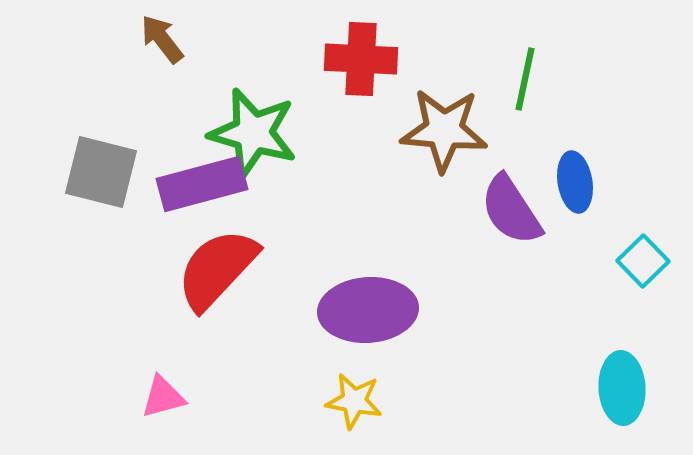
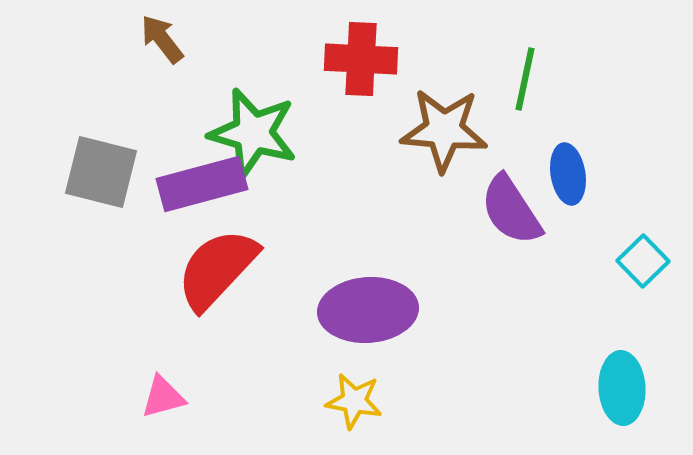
blue ellipse: moved 7 px left, 8 px up
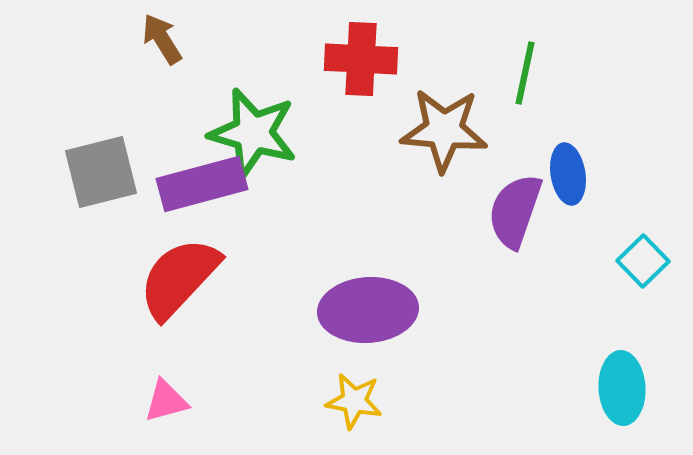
brown arrow: rotated 6 degrees clockwise
green line: moved 6 px up
gray square: rotated 28 degrees counterclockwise
purple semicircle: moved 4 px right, 1 px down; rotated 52 degrees clockwise
red semicircle: moved 38 px left, 9 px down
pink triangle: moved 3 px right, 4 px down
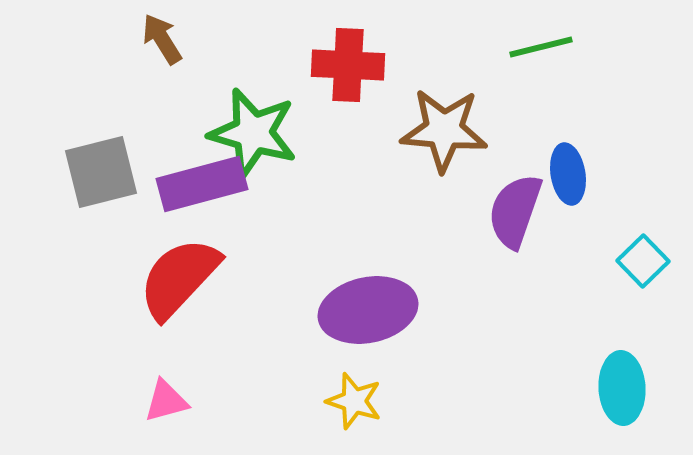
red cross: moved 13 px left, 6 px down
green line: moved 16 px right, 26 px up; rotated 64 degrees clockwise
purple ellipse: rotated 8 degrees counterclockwise
yellow star: rotated 8 degrees clockwise
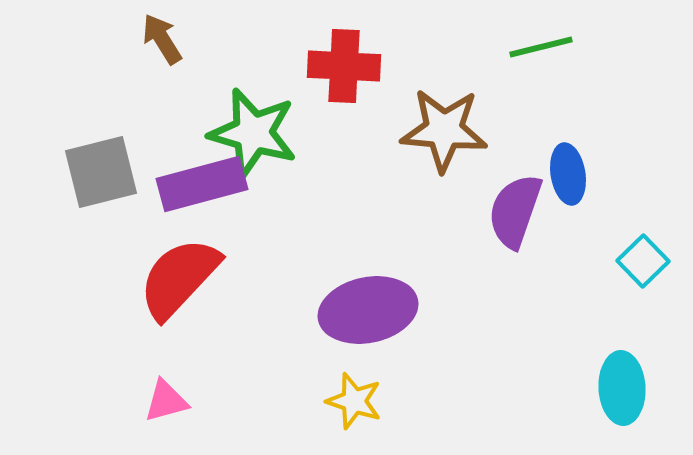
red cross: moved 4 px left, 1 px down
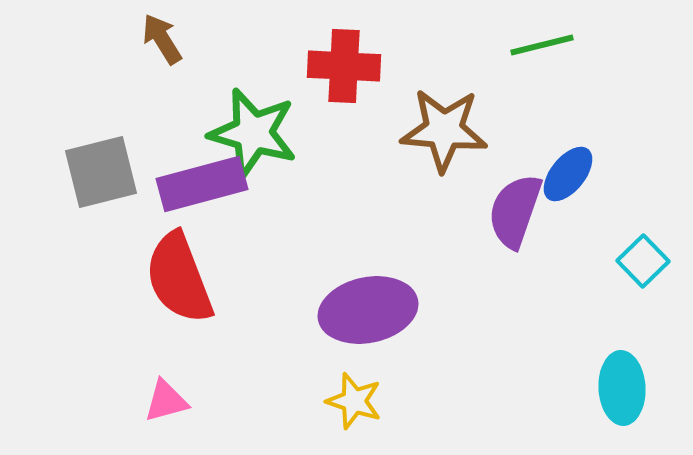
green line: moved 1 px right, 2 px up
blue ellipse: rotated 48 degrees clockwise
red semicircle: rotated 64 degrees counterclockwise
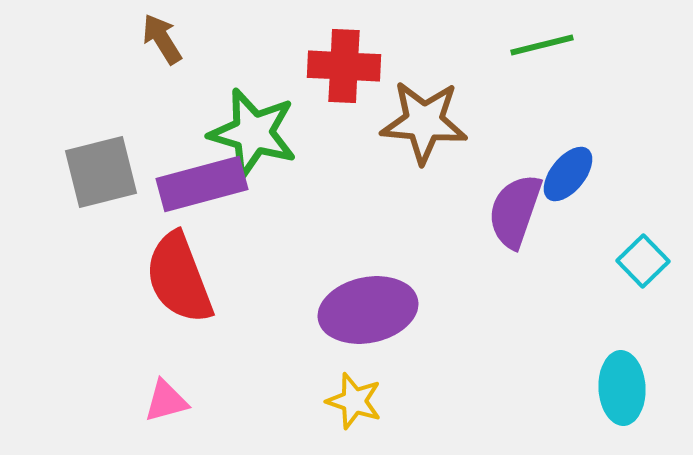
brown star: moved 20 px left, 8 px up
